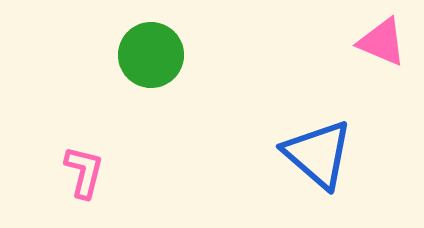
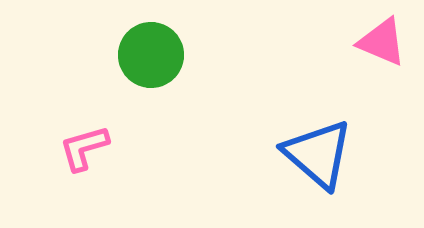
pink L-shape: moved 24 px up; rotated 120 degrees counterclockwise
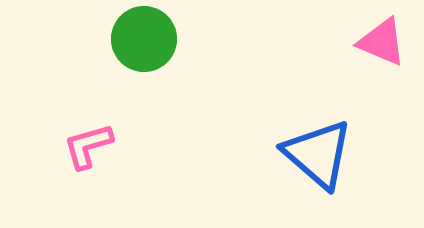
green circle: moved 7 px left, 16 px up
pink L-shape: moved 4 px right, 2 px up
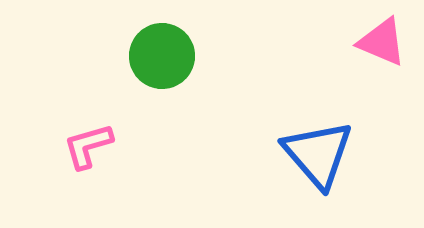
green circle: moved 18 px right, 17 px down
blue triangle: rotated 8 degrees clockwise
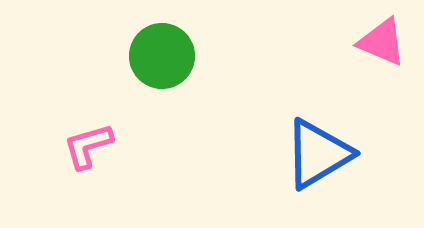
blue triangle: rotated 40 degrees clockwise
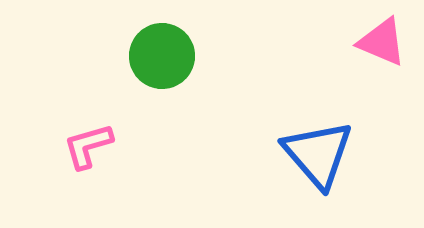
blue triangle: rotated 40 degrees counterclockwise
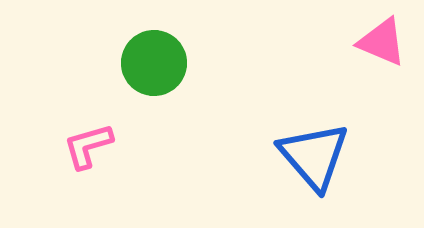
green circle: moved 8 px left, 7 px down
blue triangle: moved 4 px left, 2 px down
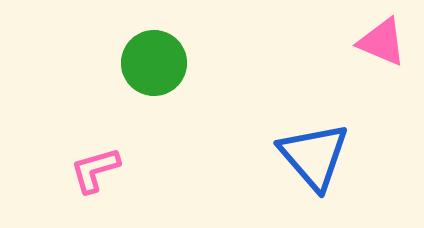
pink L-shape: moved 7 px right, 24 px down
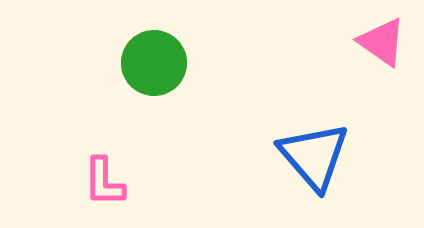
pink triangle: rotated 12 degrees clockwise
pink L-shape: moved 9 px right, 12 px down; rotated 74 degrees counterclockwise
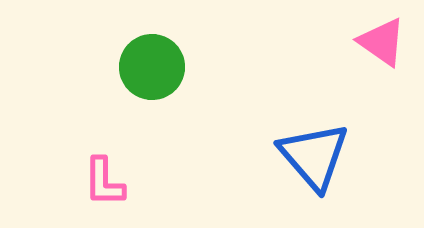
green circle: moved 2 px left, 4 px down
